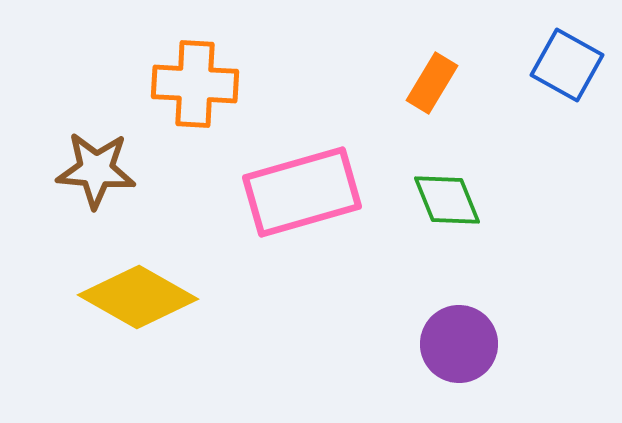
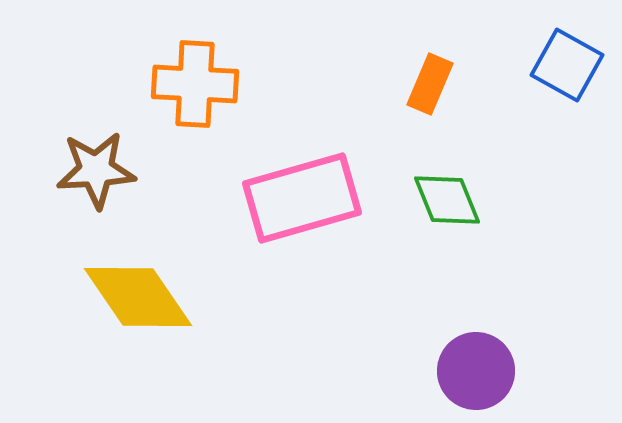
orange rectangle: moved 2 px left, 1 px down; rotated 8 degrees counterclockwise
brown star: rotated 8 degrees counterclockwise
pink rectangle: moved 6 px down
yellow diamond: rotated 26 degrees clockwise
purple circle: moved 17 px right, 27 px down
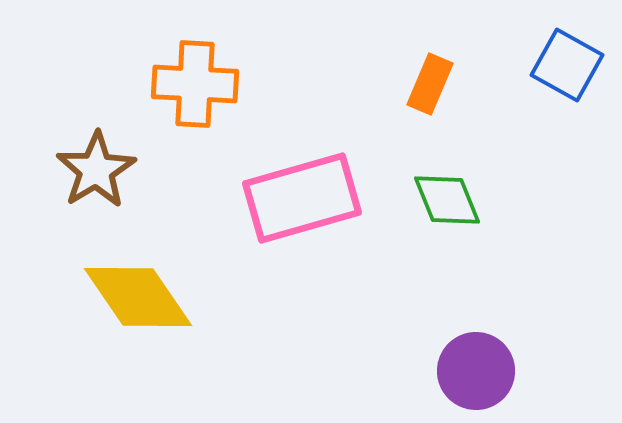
brown star: rotated 28 degrees counterclockwise
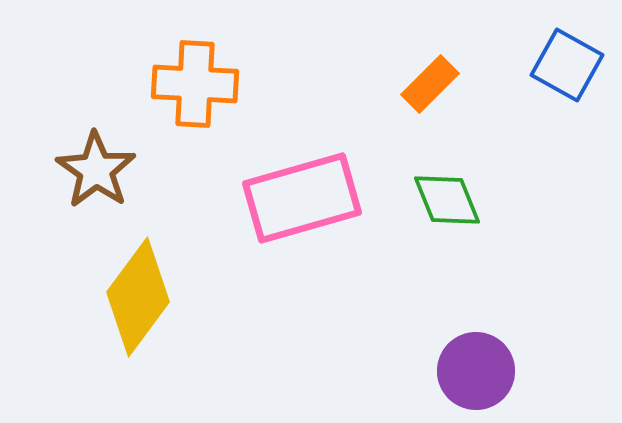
orange rectangle: rotated 22 degrees clockwise
brown star: rotated 6 degrees counterclockwise
yellow diamond: rotated 71 degrees clockwise
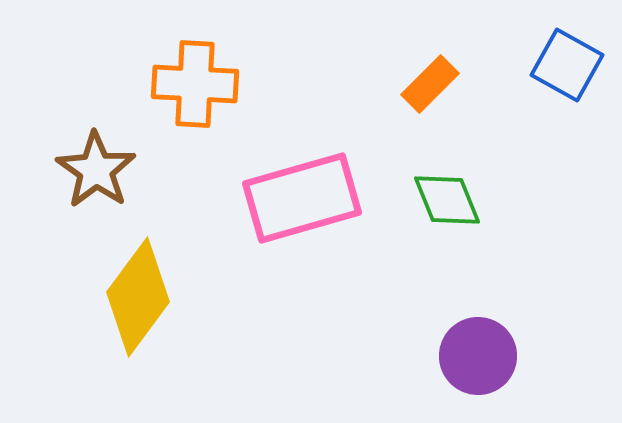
purple circle: moved 2 px right, 15 px up
